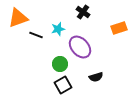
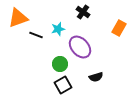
orange rectangle: rotated 42 degrees counterclockwise
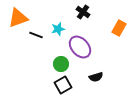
green circle: moved 1 px right
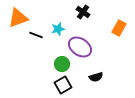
purple ellipse: rotated 15 degrees counterclockwise
green circle: moved 1 px right
